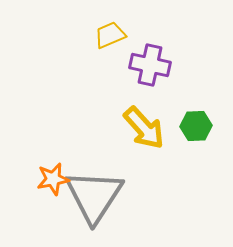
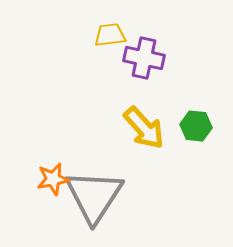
yellow trapezoid: rotated 16 degrees clockwise
purple cross: moved 6 px left, 7 px up
green hexagon: rotated 8 degrees clockwise
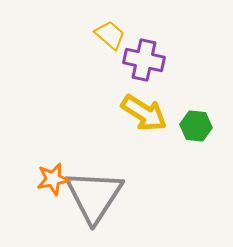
yellow trapezoid: rotated 48 degrees clockwise
purple cross: moved 2 px down
yellow arrow: moved 15 px up; rotated 15 degrees counterclockwise
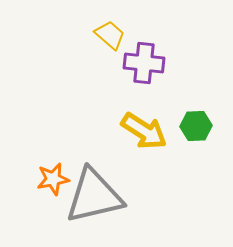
purple cross: moved 3 px down; rotated 6 degrees counterclockwise
yellow arrow: moved 18 px down
green hexagon: rotated 8 degrees counterclockwise
gray triangle: rotated 44 degrees clockwise
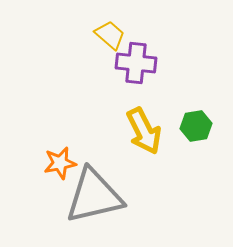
purple cross: moved 8 px left
green hexagon: rotated 8 degrees counterclockwise
yellow arrow: rotated 30 degrees clockwise
orange star: moved 7 px right, 16 px up
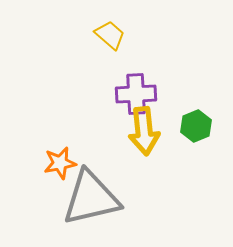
purple cross: moved 31 px down; rotated 9 degrees counterclockwise
green hexagon: rotated 12 degrees counterclockwise
yellow arrow: rotated 21 degrees clockwise
gray triangle: moved 3 px left, 2 px down
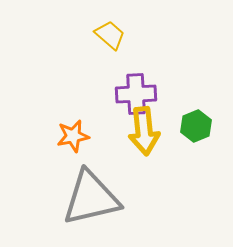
orange star: moved 13 px right, 27 px up
